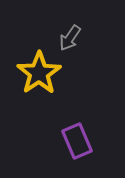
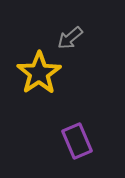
gray arrow: rotated 16 degrees clockwise
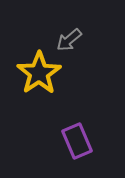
gray arrow: moved 1 px left, 2 px down
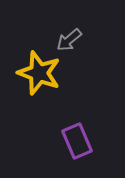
yellow star: rotated 18 degrees counterclockwise
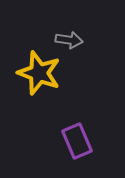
gray arrow: rotated 132 degrees counterclockwise
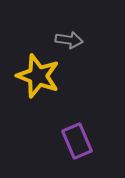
yellow star: moved 1 px left, 3 px down
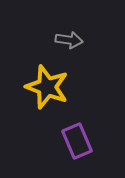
yellow star: moved 9 px right, 11 px down
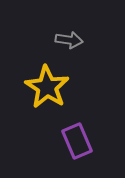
yellow star: rotated 12 degrees clockwise
